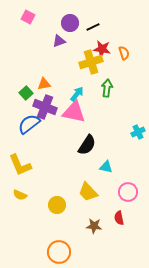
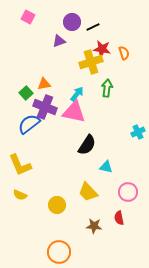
purple circle: moved 2 px right, 1 px up
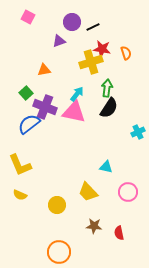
orange semicircle: moved 2 px right
orange triangle: moved 14 px up
black semicircle: moved 22 px right, 37 px up
red semicircle: moved 15 px down
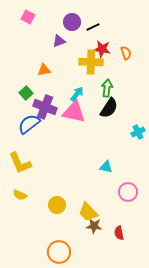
yellow cross: rotated 20 degrees clockwise
yellow L-shape: moved 2 px up
yellow trapezoid: moved 20 px down
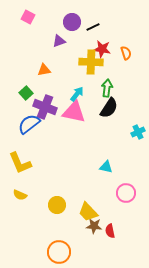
pink circle: moved 2 px left, 1 px down
red semicircle: moved 9 px left, 2 px up
